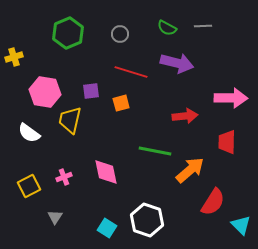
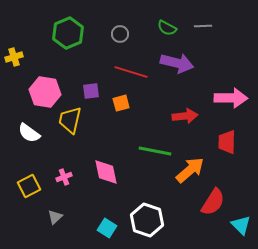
gray triangle: rotated 14 degrees clockwise
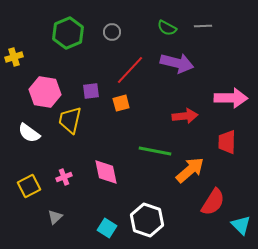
gray circle: moved 8 px left, 2 px up
red line: moved 1 px left, 2 px up; rotated 64 degrees counterclockwise
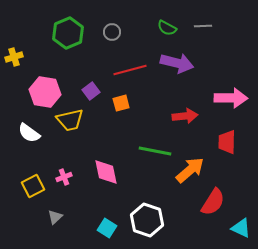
red line: rotated 32 degrees clockwise
purple square: rotated 30 degrees counterclockwise
yellow trapezoid: rotated 116 degrees counterclockwise
yellow square: moved 4 px right
cyan triangle: moved 3 px down; rotated 20 degrees counterclockwise
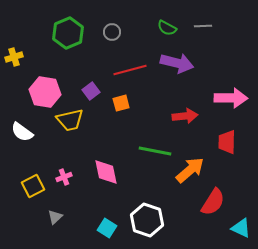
white semicircle: moved 7 px left, 1 px up
